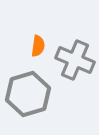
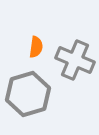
orange semicircle: moved 2 px left, 1 px down
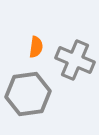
gray hexagon: rotated 9 degrees clockwise
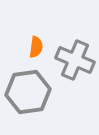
gray hexagon: moved 2 px up
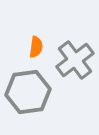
gray cross: rotated 30 degrees clockwise
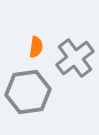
gray cross: moved 2 px up
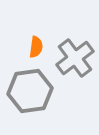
gray hexagon: moved 2 px right, 1 px up
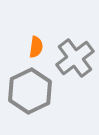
gray hexagon: rotated 18 degrees counterclockwise
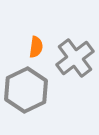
gray hexagon: moved 4 px left, 1 px up
